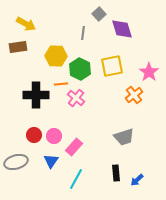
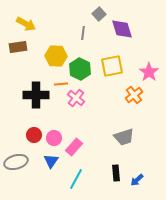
pink circle: moved 2 px down
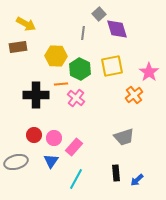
purple diamond: moved 5 px left
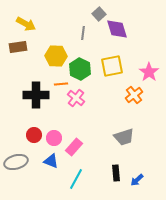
blue triangle: rotated 42 degrees counterclockwise
